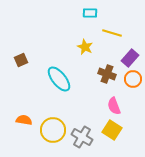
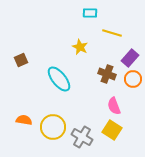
yellow star: moved 5 px left
yellow circle: moved 3 px up
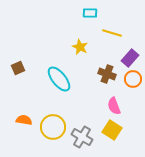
brown square: moved 3 px left, 8 px down
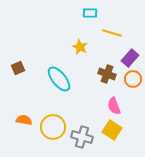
gray cross: rotated 15 degrees counterclockwise
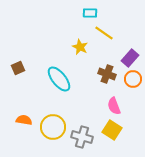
yellow line: moved 8 px left; rotated 18 degrees clockwise
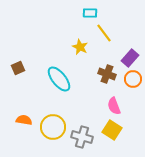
yellow line: rotated 18 degrees clockwise
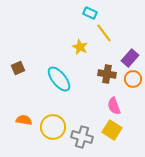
cyan rectangle: rotated 24 degrees clockwise
brown cross: rotated 12 degrees counterclockwise
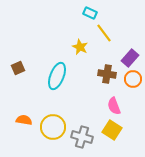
cyan ellipse: moved 2 px left, 3 px up; rotated 60 degrees clockwise
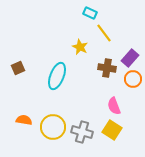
brown cross: moved 6 px up
gray cross: moved 5 px up
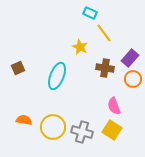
brown cross: moved 2 px left
